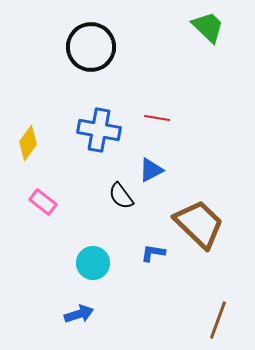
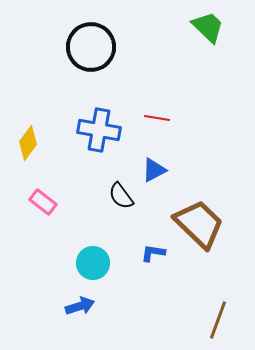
blue triangle: moved 3 px right
blue arrow: moved 1 px right, 8 px up
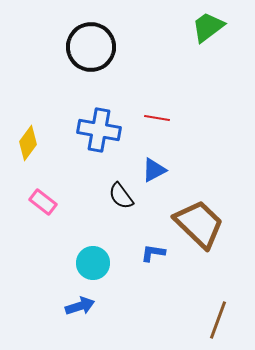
green trapezoid: rotated 81 degrees counterclockwise
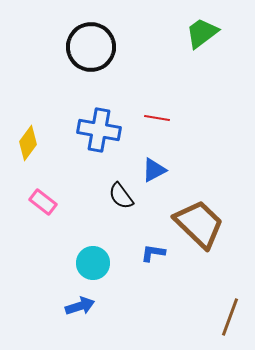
green trapezoid: moved 6 px left, 6 px down
brown line: moved 12 px right, 3 px up
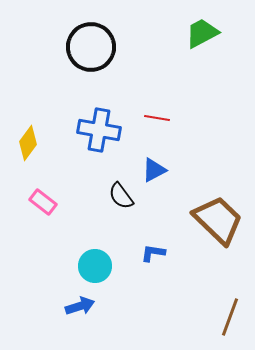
green trapezoid: rotated 9 degrees clockwise
brown trapezoid: moved 19 px right, 4 px up
cyan circle: moved 2 px right, 3 px down
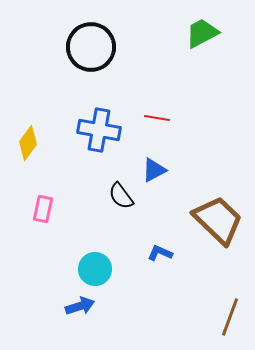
pink rectangle: moved 7 px down; rotated 64 degrees clockwise
blue L-shape: moved 7 px right; rotated 15 degrees clockwise
cyan circle: moved 3 px down
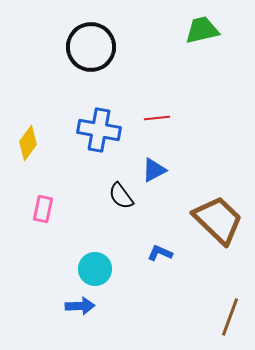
green trapezoid: moved 3 px up; rotated 15 degrees clockwise
red line: rotated 15 degrees counterclockwise
blue arrow: rotated 16 degrees clockwise
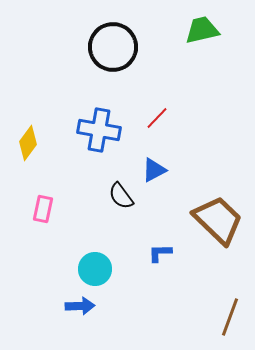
black circle: moved 22 px right
red line: rotated 40 degrees counterclockwise
blue L-shape: rotated 25 degrees counterclockwise
